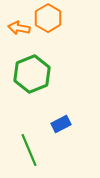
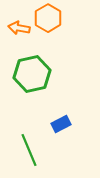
green hexagon: rotated 9 degrees clockwise
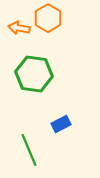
green hexagon: moved 2 px right; rotated 21 degrees clockwise
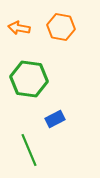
orange hexagon: moved 13 px right, 9 px down; rotated 20 degrees counterclockwise
green hexagon: moved 5 px left, 5 px down
blue rectangle: moved 6 px left, 5 px up
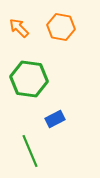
orange arrow: rotated 35 degrees clockwise
green line: moved 1 px right, 1 px down
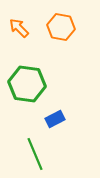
green hexagon: moved 2 px left, 5 px down
green line: moved 5 px right, 3 px down
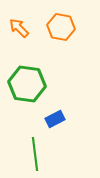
green line: rotated 16 degrees clockwise
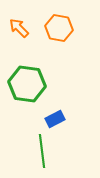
orange hexagon: moved 2 px left, 1 px down
green line: moved 7 px right, 3 px up
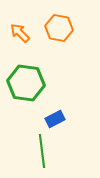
orange arrow: moved 1 px right, 5 px down
green hexagon: moved 1 px left, 1 px up
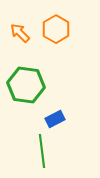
orange hexagon: moved 3 px left, 1 px down; rotated 20 degrees clockwise
green hexagon: moved 2 px down
